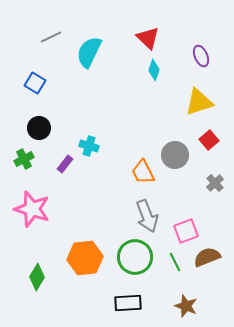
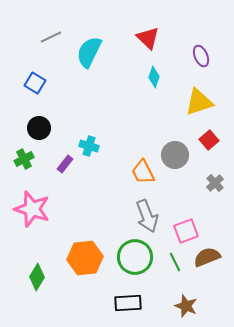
cyan diamond: moved 7 px down
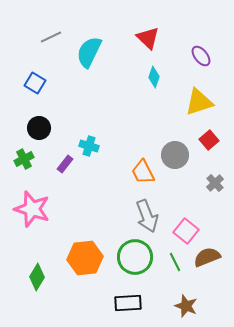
purple ellipse: rotated 15 degrees counterclockwise
pink square: rotated 30 degrees counterclockwise
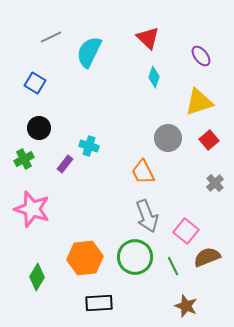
gray circle: moved 7 px left, 17 px up
green line: moved 2 px left, 4 px down
black rectangle: moved 29 px left
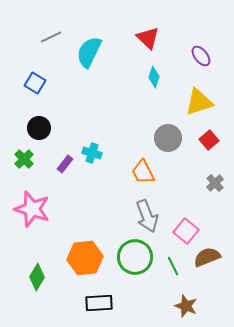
cyan cross: moved 3 px right, 7 px down
green cross: rotated 18 degrees counterclockwise
